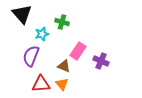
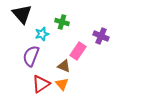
purple cross: moved 25 px up
red triangle: rotated 30 degrees counterclockwise
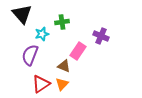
green cross: rotated 24 degrees counterclockwise
purple semicircle: moved 1 px left, 1 px up
orange triangle: rotated 24 degrees clockwise
